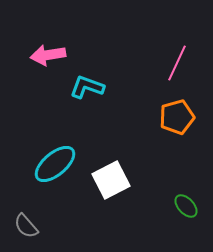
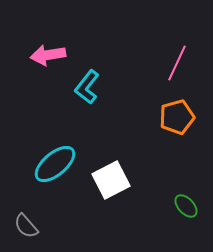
cyan L-shape: rotated 72 degrees counterclockwise
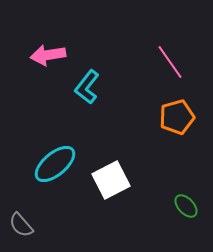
pink line: moved 7 px left, 1 px up; rotated 60 degrees counterclockwise
gray semicircle: moved 5 px left, 1 px up
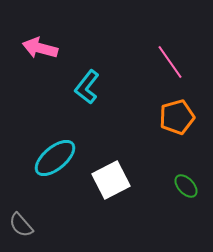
pink arrow: moved 8 px left, 7 px up; rotated 24 degrees clockwise
cyan ellipse: moved 6 px up
green ellipse: moved 20 px up
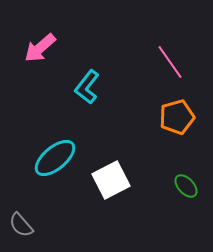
pink arrow: rotated 56 degrees counterclockwise
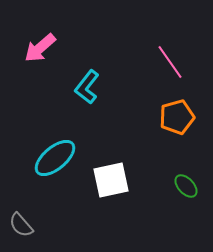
white square: rotated 15 degrees clockwise
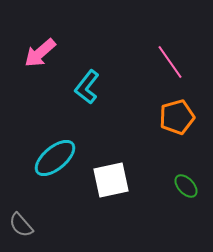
pink arrow: moved 5 px down
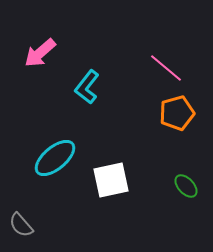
pink line: moved 4 px left, 6 px down; rotated 15 degrees counterclockwise
orange pentagon: moved 4 px up
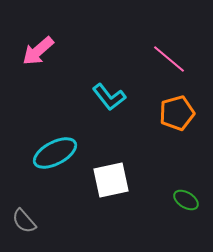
pink arrow: moved 2 px left, 2 px up
pink line: moved 3 px right, 9 px up
cyan L-shape: moved 22 px right, 10 px down; rotated 76 degrees counterclockwise
cyan ellipse: moved 5 px up; rotated 12 degrees clockwise
green ellipse: moved 14 px down; rotated 15 degrees counterclockwise
gray semicircle: moved 3 px right, 4 px up
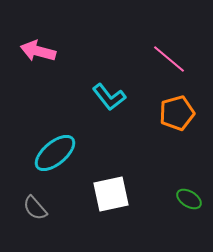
pink arrow: rotated 56 degrees clockwise
cyan ellipse: rotated 12 degrees counterclockwise
white square: moved 14 px down
green ellipse: moved 3 px right, 1 px up
gray semicircle: moved 11 px right, 13 px up
